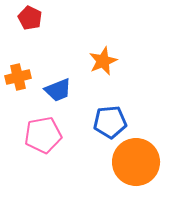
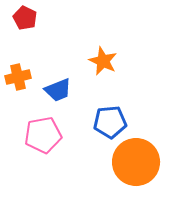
red pentagon: moved 5 px left
orange star: rotated 24 degrees counterclockwise
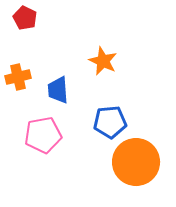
blue trapezoid: rotated 108 degrees clockwise
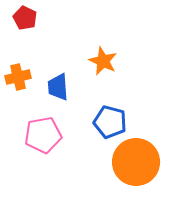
blue trapezoid: moved 3 px up
blue pentagon: rotated 20 degrees clockwise
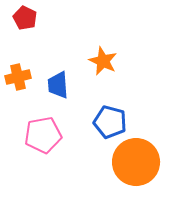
blue trapezoid: moved 2 px up
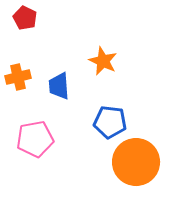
blue trapezoid: moved 1 px right, 1 px down
blue pentagon: rotated 8 degrees counterclockwise
pink pentagon: moved 8 px left, 4 px down
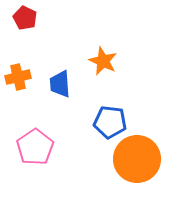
blue trapezoid: moved 1 px right, 2 px up
pink pentagon: moved 8 px down; rotated 24 degrees counterclockwise
orange circle: moved 1 px right, 3 px up
